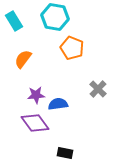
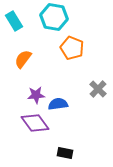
cyan hexagon: moved 1 px left
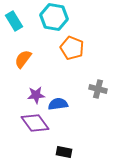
gray cross: rotated 30 degrees counterclockwise
black rectangle: moved 1 px left, 1 px up
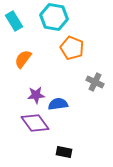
gray cross: moved 3 px left, 7 px up; rotated 12 degrees clockwise
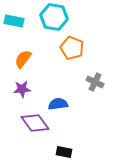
cyan rectangle: rotated 48 degrees counterclockwise
purple star: moved 14 px left, 6 px up
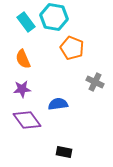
cyan rectangle: moved 12 px right, 1 px down; rotated 42 degrees clockwise
orange semicircle: rotated 60 degrees counterclockwise
purple diamond: moved 8 px left, 3 px up
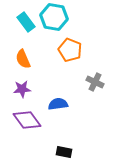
orange pentagon: moved 2 px left, 2 px down
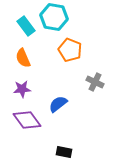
cyan rectangle: moved 4 px down
orange semicircle: moved 1 px up
blue semicircle: rotated 30 degrees counterclockwise
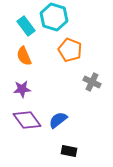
cyan hexagon: rotated 8 degrees clockwise
orange semicircle: moved 1 px right, 2 px up
gray cross: moved 3 px left
blue semicircle: moved 16 px down
black rectangle: moved 5 px right, 1 px up
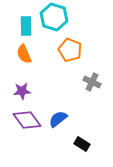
cyan rectangle: rotated 36 degrees clockwise
orange semicircle: moved 2 px up
purple star: moved 2 px down
blue semicircle: moved 1 px up
black rectangle: moved 13 px right, 7 px up; rotated 21 degrees clockwise
